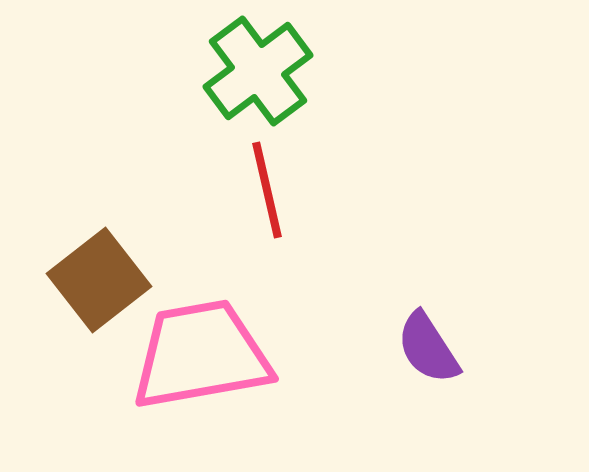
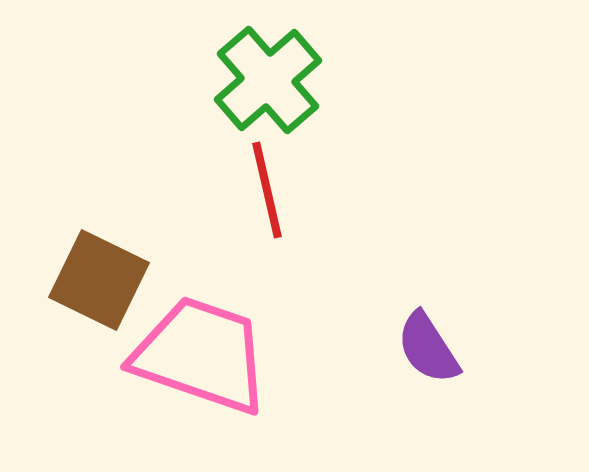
green cross: moved 10 px right, 9 px down; rotated 4 degrees counterclockwise
brown square: rotated 26 degrees counterclockwise
pink trapezoid: rotated 29 degrees clockwise
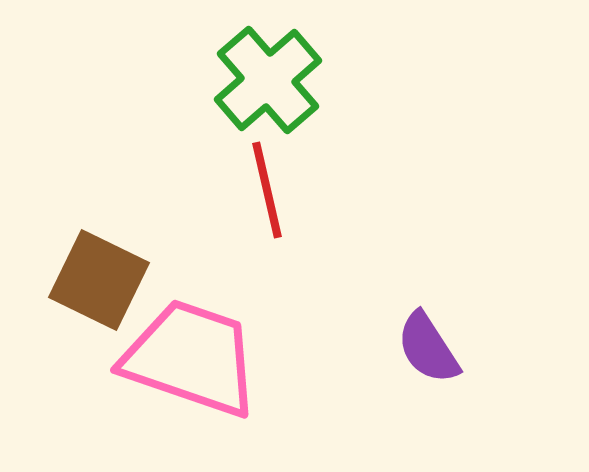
pink trapezoid: moved 10 px left, 3 px down
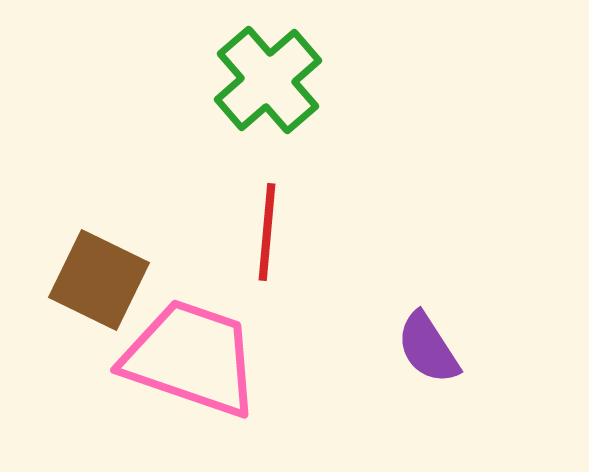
red line: moved 42 px down; rotated 18 degrees clockwise
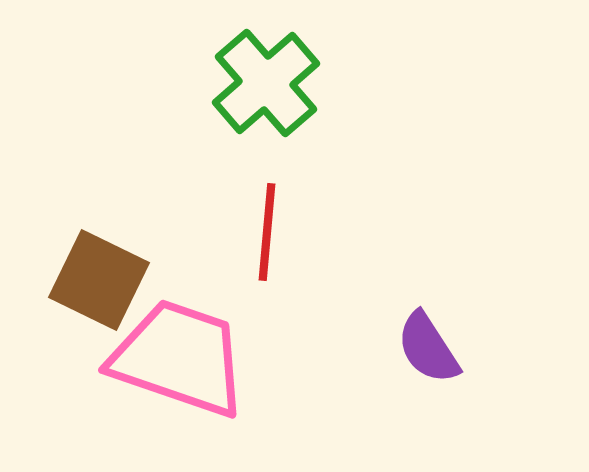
green cross: moved 2 px left, 3 px down
pink trapezoid: moved 12 px left
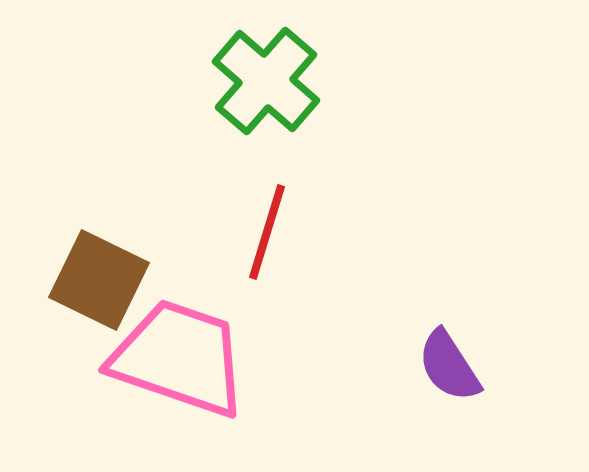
green cross: moved 2 px up; rotated 8 degrees counterclockwise
red line: rotated 12 degrees clockwise
purple semicircle: moved 21 px right, 18 px down
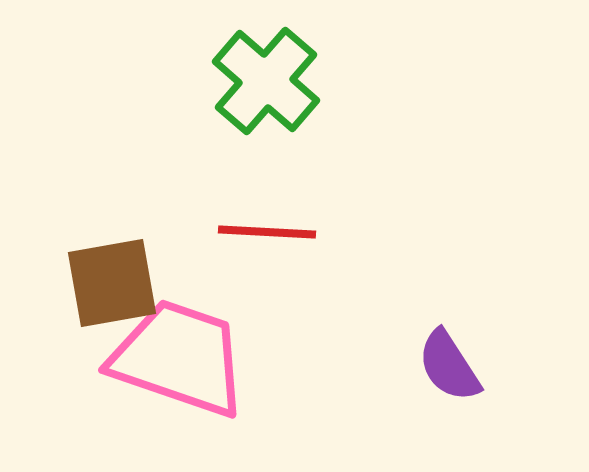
red line: rotated 76 degrees clockwise
brown square: moved 13 px right, 3 px down; rotated 36 degrees counterclockwise
